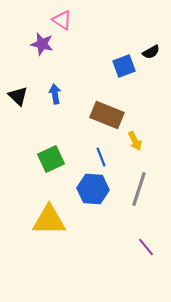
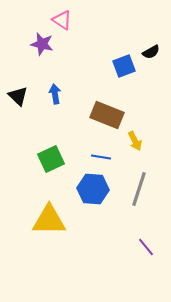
blue line: rotated 60 degrees counterclockwise
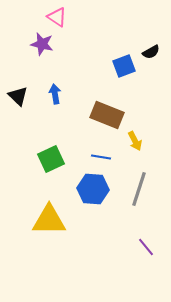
pink triangle: moved 5 px left, 3 px up
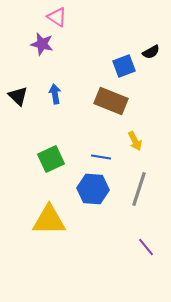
brown rectangle: moved 4 px right, 14 px up
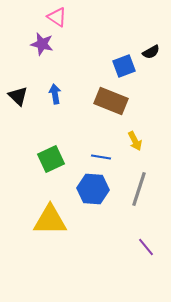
yellow triangle: moved 1 px right
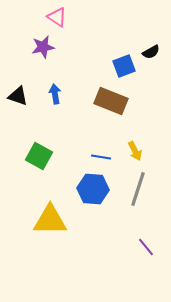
purple star: moved 1 px right, 3 px down; rotated 25 degrees counterclockwise
black triangle: rotated 25 degrees counterclockwise
yellow arrow: moved 10 px down
green square: moved 12 px left, 3 px up; rotated 36 degrees counterclockwise
gray line: moved 1 px left
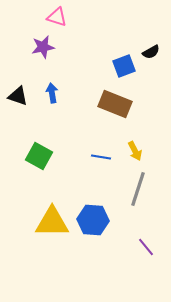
pink triangle: rotated 15 degrees counterclockwise
blue arrow: moved 3 px left, 1 px up
brown rectangle: moved 4 px right, 3 px down
blue hexagon: moved 31 px down
yellow triangle: moved 2 px right, 2 px down
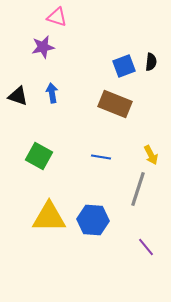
black semicircle: moved 10 px down; rotated 54 degrees counterclockwise
yellow arrow: moved 16 px right, 4 px down
yellow triangle: moved 3 px left, 5 px up
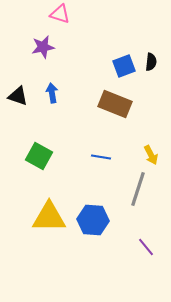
pink triangle: moved 3 px right, 3 px up
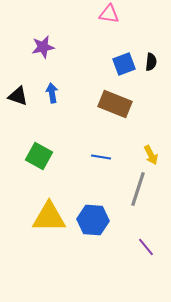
pink triangle: moved 49 px right; rotated 10 degrees counterclockwise
blue square: moved 2 px up
